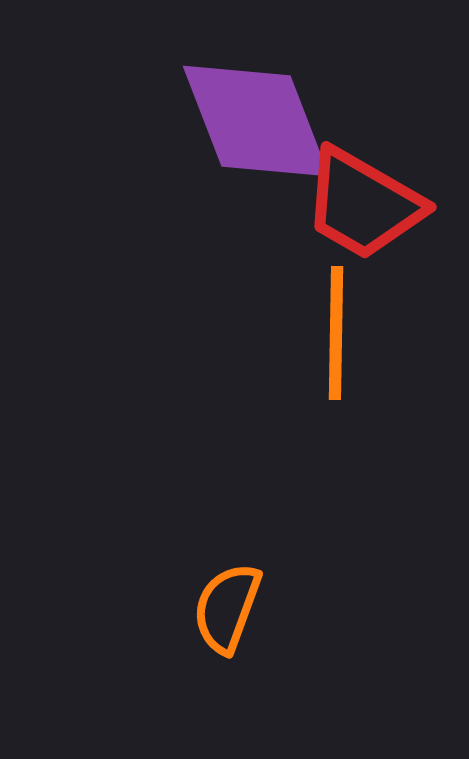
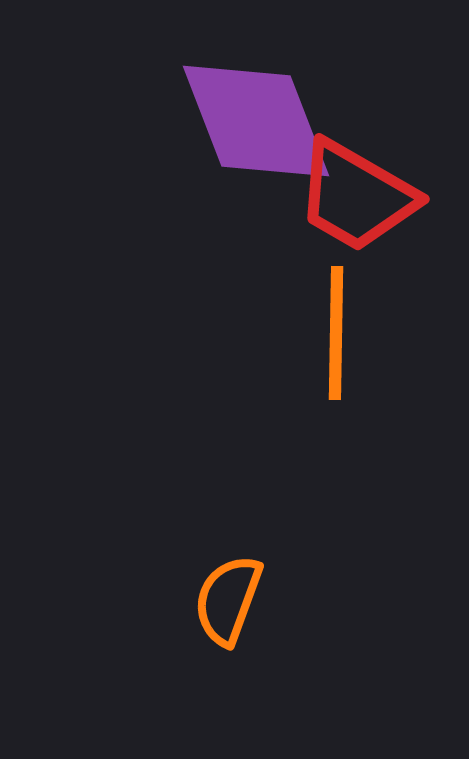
red trapezoid: moved 7 px left, 8 px up
orange semicircle: moved 1 px right, 8 px up
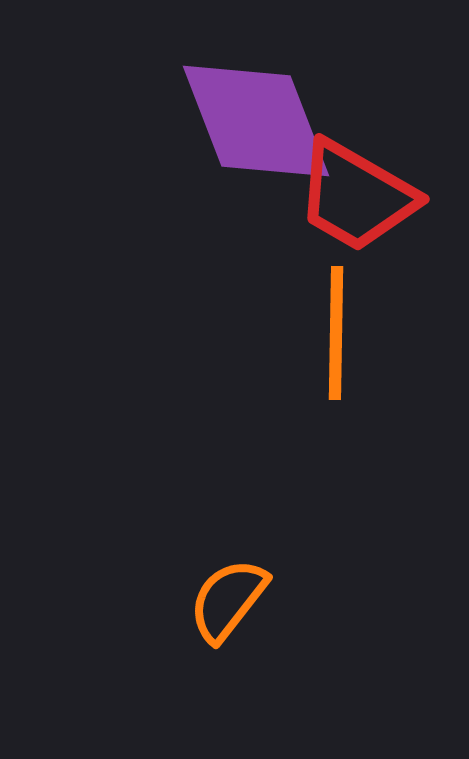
orange semicircle: rotated 18 degrees clockwise
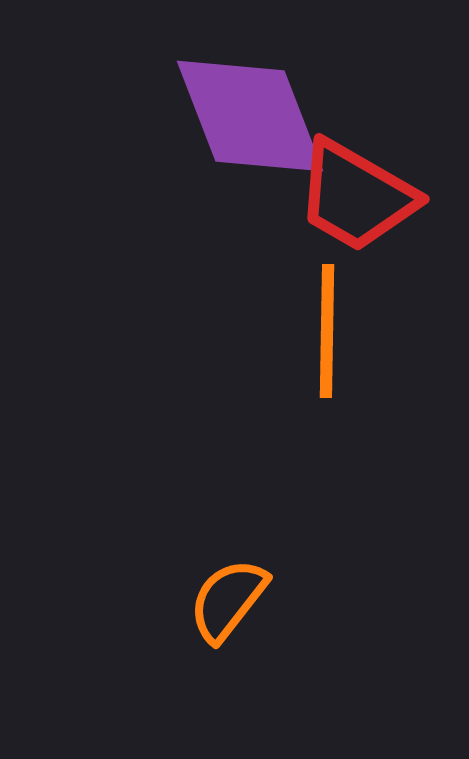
purple diamond: moved 6 px left, 5 px up
orange line: moved 9 px left, 2 px up
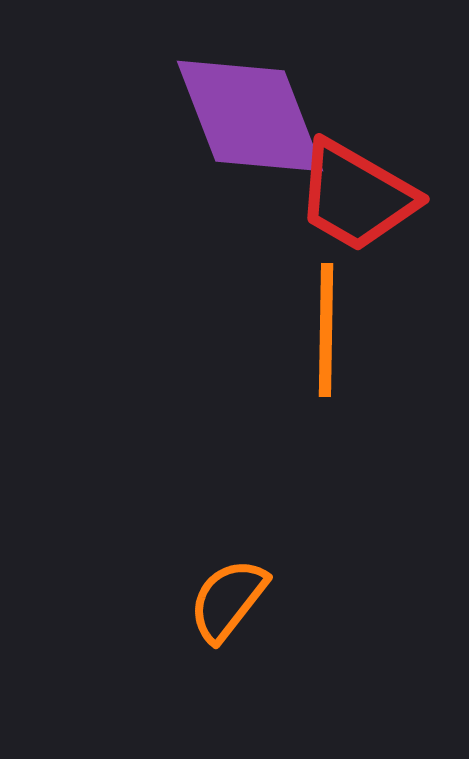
orange line: moved 1 px left, 1 px up
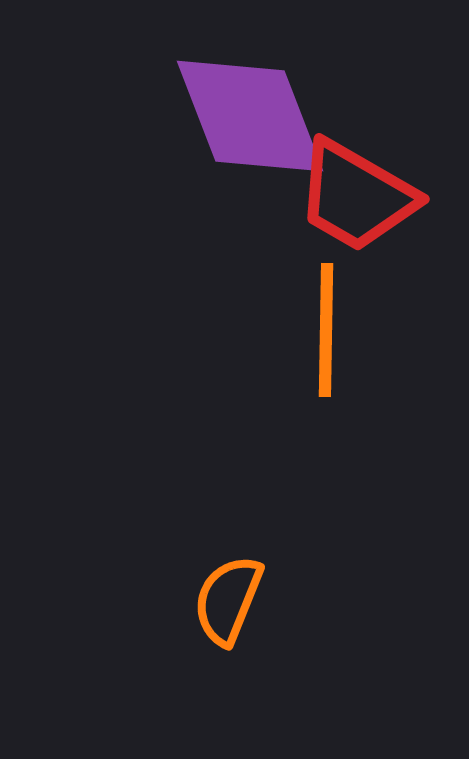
orange semicircle: rotated 16 degrees counterclockwise
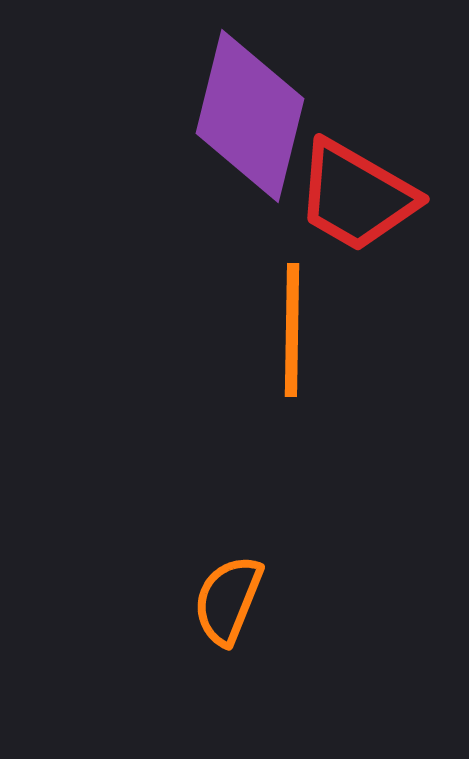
purple diamond: rotated 35 degrees clockwise
orange line: moved 34 px left
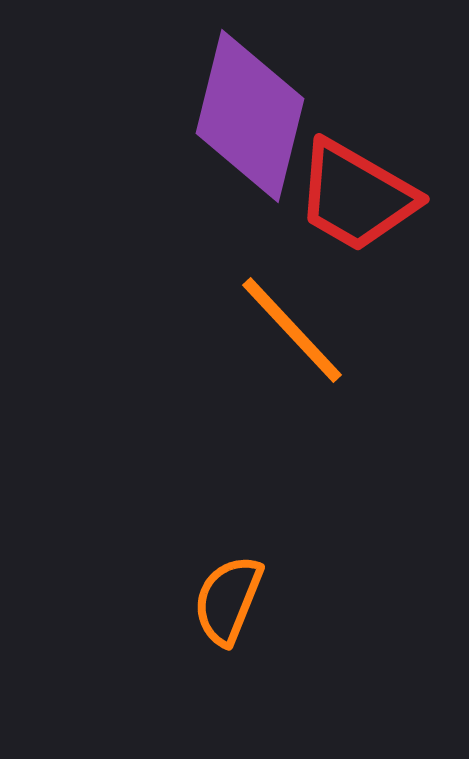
orange line: rotated 44 degrees counterclockwise
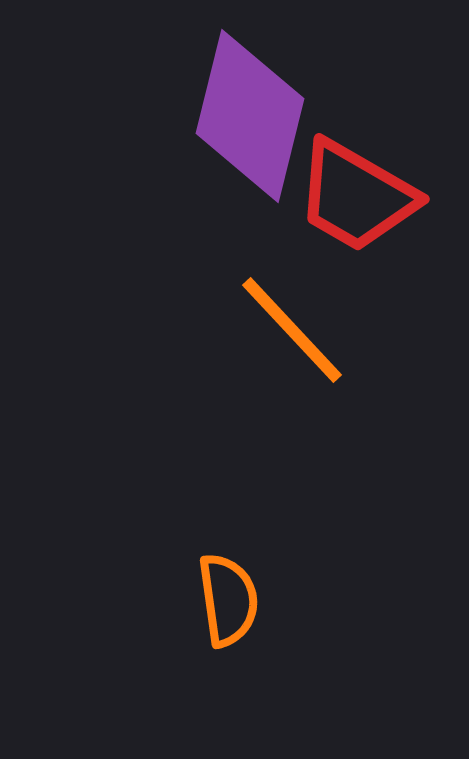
orange semicircle: rotated 150 degrees clockwise
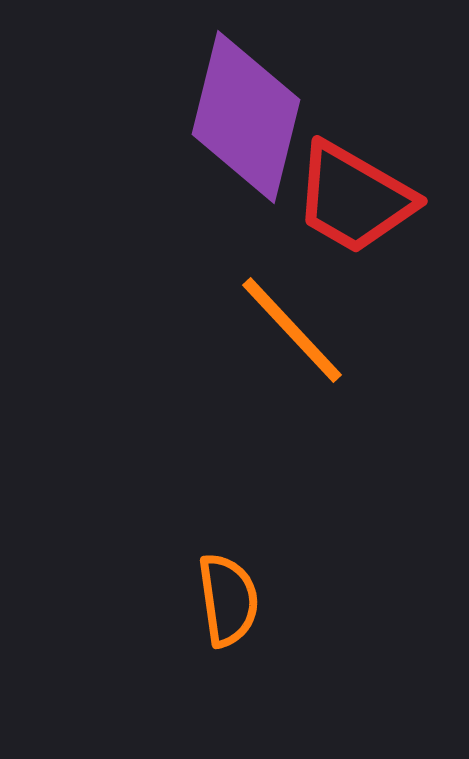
purple diamond: moved 4 px left, 1 px down
red trapezoid: moved 2 px left, 2 px down
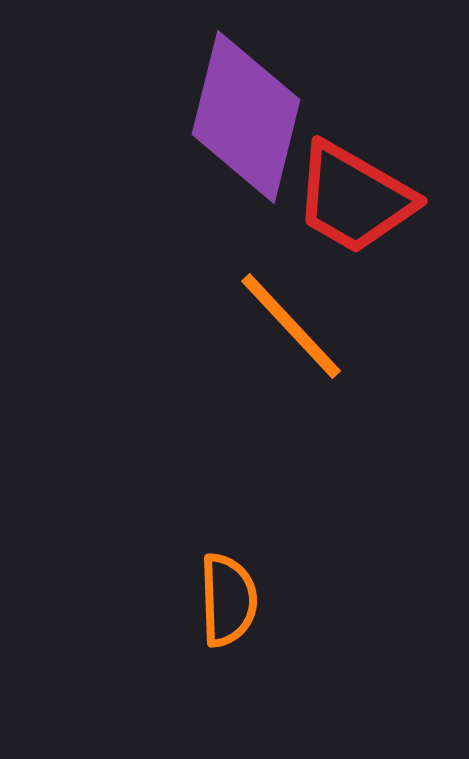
orange line: moved 1 px left, 4 px up
orange semicircle: rotated 6 degrees clockwise
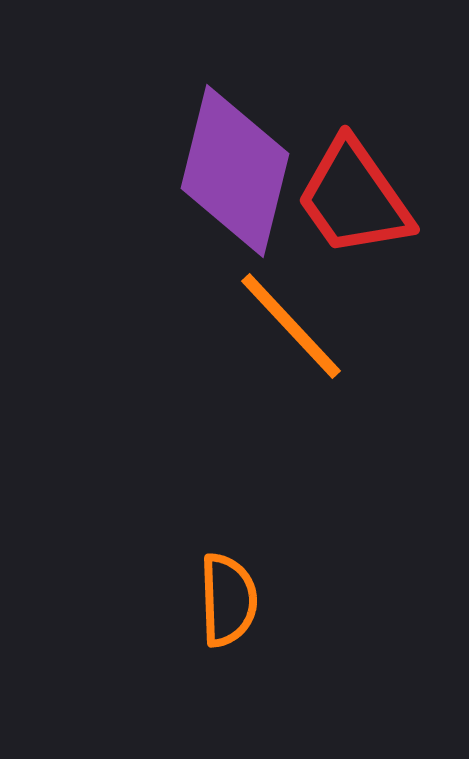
purple diamond: moved 11 px left, 54 px down
red trapezoid: rotated 25 degrees clockwise
